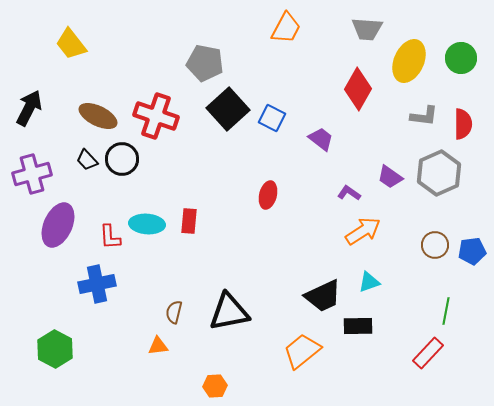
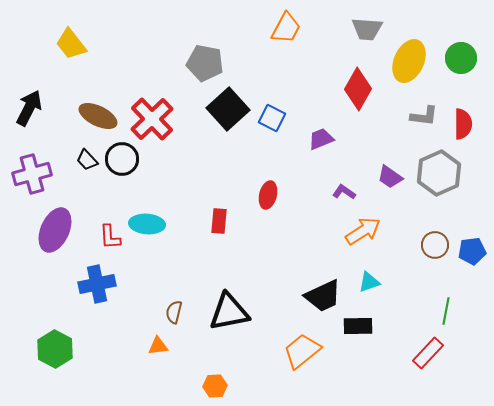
red cross at (156, 116): moved 4 px left, 3 px down; rotated 27 degrees clockwise
purple trapezoid at (321, 139): rotated 60 degrees counterclockwise
purple L-shape at (349, 193): moved 5 px left, 1 px up
red rectangle at (189, 221): moved 30 px right
purple ellipse at (58, 225): moved 3 px left, 5 px down
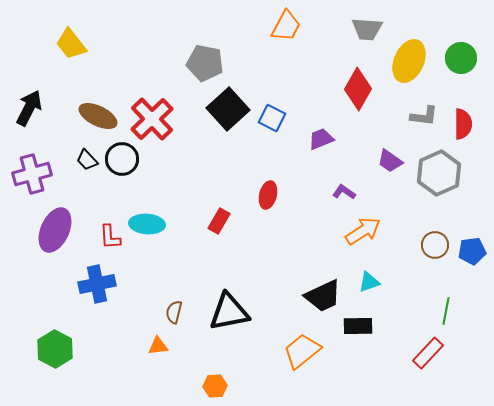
orange trapezoid at (286, 28): moved 2 px up
purple trapezoid at (390, 177): moved 16 px up
red rectangle at (219, 221): rotated 25 degrees clockwise
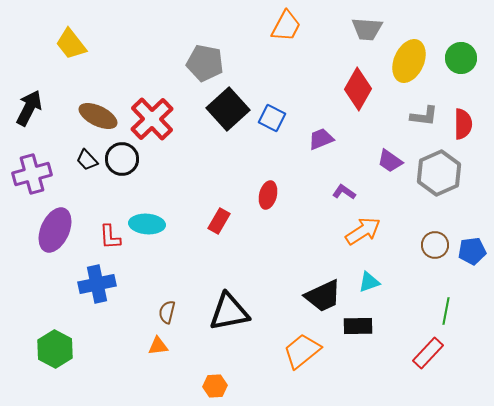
brown semicircle at (174, 312): moved 7 px left
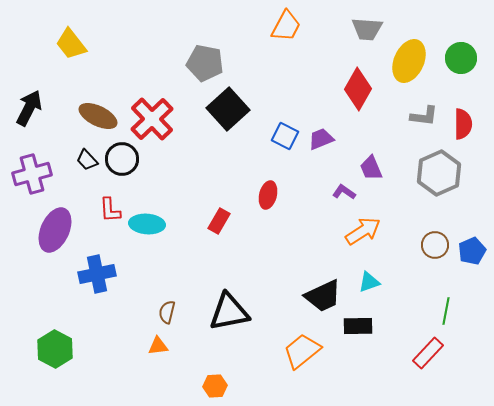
blue square at (272, 118): moved 13 px right, 18 px down
purple trapezoid at (390, 161): moved 19 px left, 7 px down; rotated 32 degrees clockwise
red L-shape at (110, 237): moved 27 px up
blue pentagon at (472, 251): rotated 16 degrees counterclockwise
blue cross at (97, 284): moved 10 px up
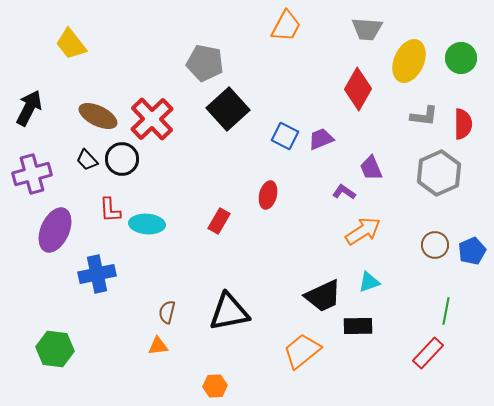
green hexagon at (55, 349): rotated 21 degrees counterclockwise
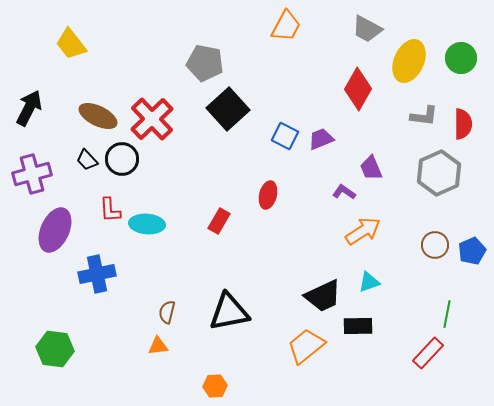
gray trapezoid at (367, 29): rotated 24 degrees clockwise
green line at (446, 311): moved 1 px right, 3 px down
orange trapezoid at (302, 351): moved 4 px right, 5 px up
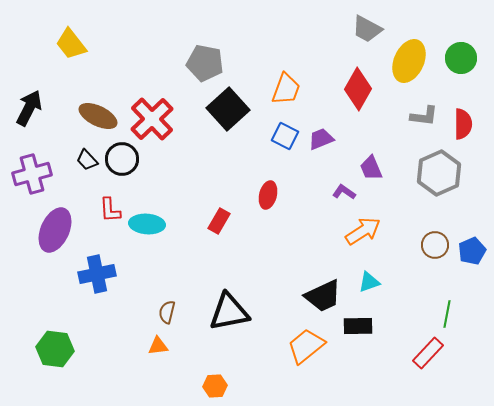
orange trapezoid at (286, 26): moved 63 px down; rotated 8 degrees counterclockwise
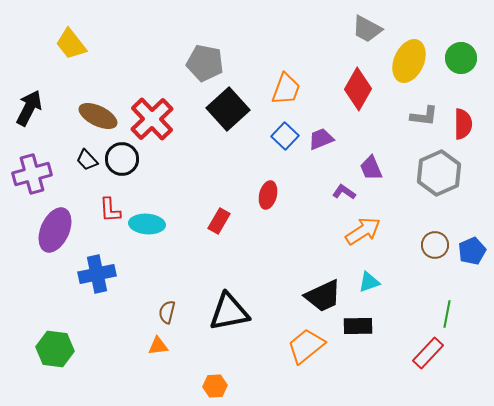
blue square at (285, 136): rotated 16 degrees clockwise
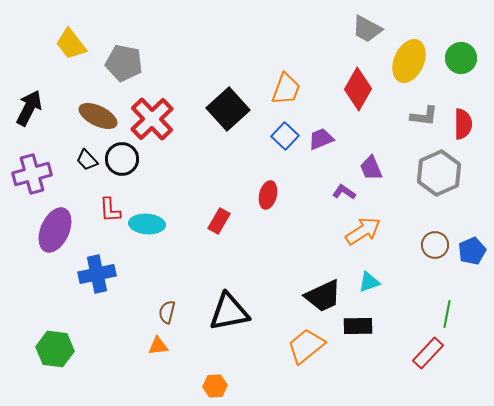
gray pentagon at (205, 63): moved 81 px left
